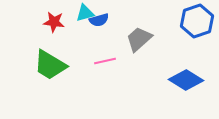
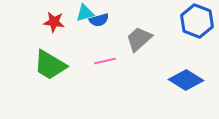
blue hexagon: rotated 20 degrees counterclockwise
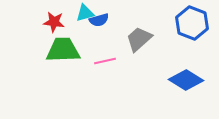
blue hexagon: moved 5 px left, 2 px down
green trapezoid: moved 13 px right, 15 px up; rotated 147 degrees clockwise
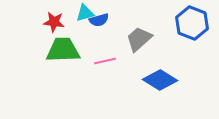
blue diamond: moved 26 px left
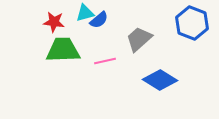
blue semicircle: rotated 24 degrees counterclockwise
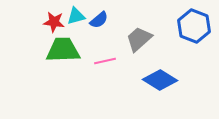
cyan triangle: moved 9 px left, 3 px down
blue hexagon: moved 2 px right, 3 px down
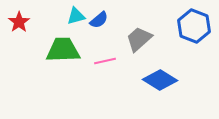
red star: moved 35 px left; rotated 30 degrees clockwise
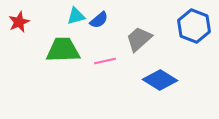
red star: rotated 10 degrees clockwise
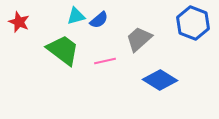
red star: rotated 25 degrees counterclockwise
blue hexagon: moved 1 px left, 3 px up
green trapezoid: rotated 39 degrees clockwise
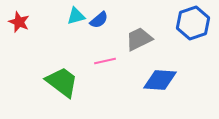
blue hexagon: rotated 20 degrees clockwise
gray trapezoid: rotated 16 degrees clockwise
green trapezoid: moved 1 px left, 32 px down
blue diamond: rotated 28 degrees counterclockwise
